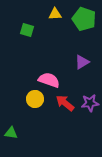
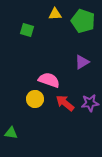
green pentagon: moved 1 px left, 2 px down
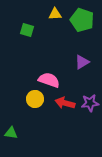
green pentagon: moved 1 px left, 1 px up
red arrow: rotated 24 degrees counterclockwise
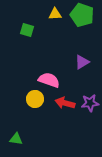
green pentagon: moved 5 px up
green triangle: moved 5 px right, 6 px down
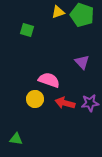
yellow triangle: moved 3 px right, 2 px up; rotated 16 degrees counterclockwise
purple triangle: rotated 42 degrees counterclockwise
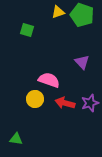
purple star: rotated 12 degrees counterclockwise
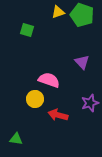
red arrow: moved 7 px left, 12 px down
